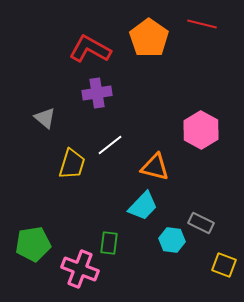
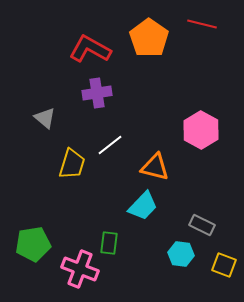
gray rectangle: moved 1 px right, 2 px down
cyan hexagon: moved 9 px right, 14 px down
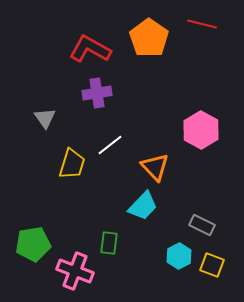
gray triangle: rotated 15 degrees clockwise
orange triangle: rotated 32 degrees clockwise
cyan hexagon: moved 2 px left, 2 px down; rotated 25 degrees clockwise
yellow square: moved 12 px left
pink cross: moved 5 px left, 2 px down
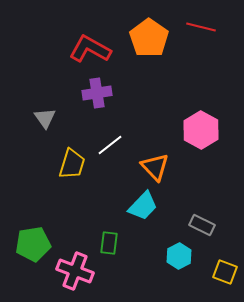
red line: moved 1 px left, 3 px down
yellow square: moved 13 px right, 7 px down
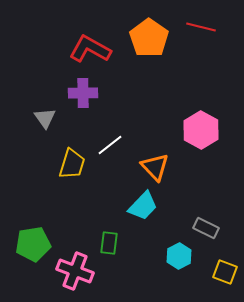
purple cross: moved 14 px left; rotated 8 degrees clockwise
gray rectangle: moved 4 px right, 3 px down
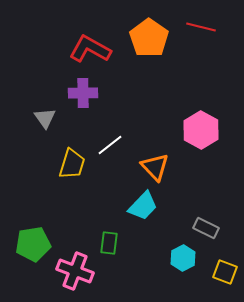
cyan hexagon: moved 4 px right, 2 px down
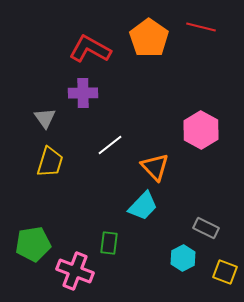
yellow trapezoid: moved 22 px left, 2 px up
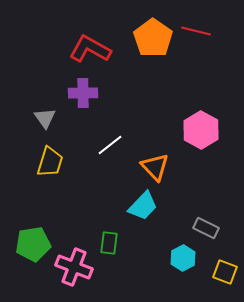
red line: moved 5 px left, 4 px down
orange pentagon: moved 4 px right
pink cross: moved 1 px left, 4 px up
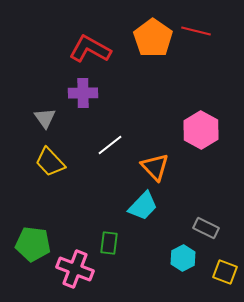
yellow trapezoid: rotated 120 degrees clockwise
green pentagon: rotated 16 degrees clockwise
pink cross: moved 1 px right, 2 px down
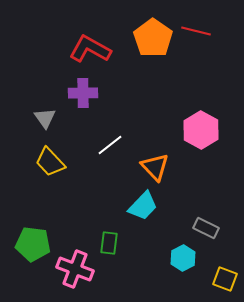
yellow square: moved 7 px down
